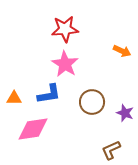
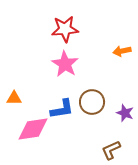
orange arrow: rotated 144 degrees clockwise
blue L-shape: moved 13 px right, 15 px down
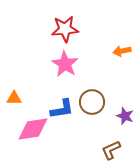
purple star: moved 3 px down
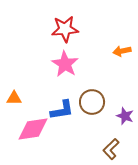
blue L-shape: moved 1 px down
brown L-shape: moved 1 px up; rotated 20 degrees counterclockwise
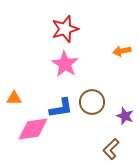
red star: rotated 12 degrees counterclockwise
blue L-shape: moved 1 px left, 2 px up
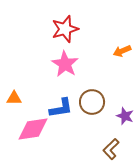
orange arrow: rotated 12 degrees counterclockwise
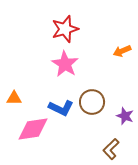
blue L-shape: rotated 35 degrees clockwise
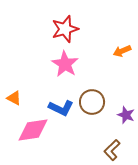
orange triangle: rotated 28 degrees clockwise
purple star: moved 1 px right, 1 px up
pink diamond: moved 1 px down
brown L-shape: moved 1 px right, 1 px down
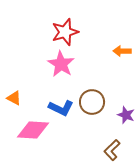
red star: moved 3 px down
orange arrow: rotated 24 degrees clockwise
pink star: moved 4 px left
pink diamond: rotated 12 degrees clockwise
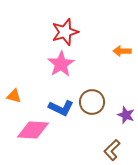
pink star: rotated 8 degrees clockwise
orange triangle: moved 2 px up; rotated 14 degrees counterclockwise
